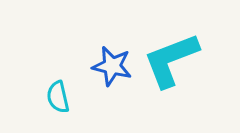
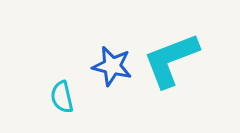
cyan semicircle: moved 4 px right
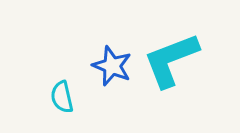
blue star: rotated 9 degrees clockwise
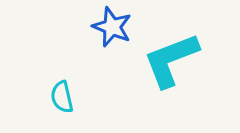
blue star: moved 39 px up
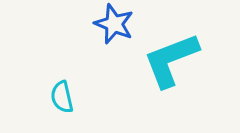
blue star: moved 2 px right, 3 px up
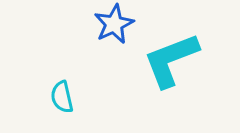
blue star: rotated 24 degrees clockwise
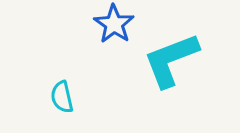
blue star: rotated 12 degrees counterclockwise
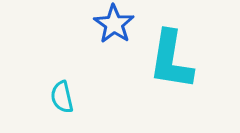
cyan L-shape: rotated 60 degrees counterclockwise
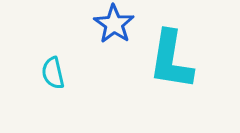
cyan semicircle: moved 9 px left, 24 px up
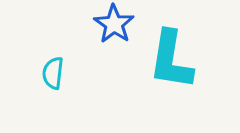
cyan semicircle: rotated 20 degrees clockwise
